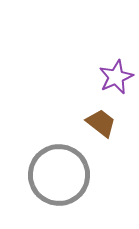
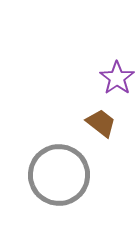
purple star: moved 1 px right, 1 px down; rotated 12 degrees counterclockwise
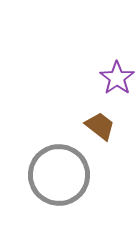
brown trapezoid: moved 1 px left, 3 px down
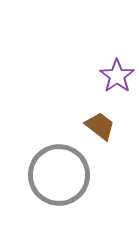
purple star: moved 2 px up
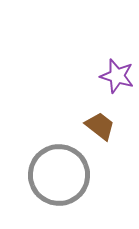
purple star: rotated 20 degrees counterclockwise
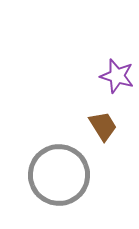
brown trapezoid: moved 3 px right; rotated 20 degrees clockwise
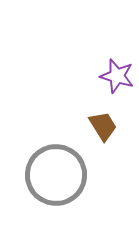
gray circle: moved 3 px left
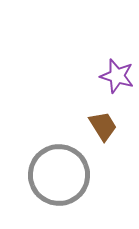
gray circle: moved 3 px right
